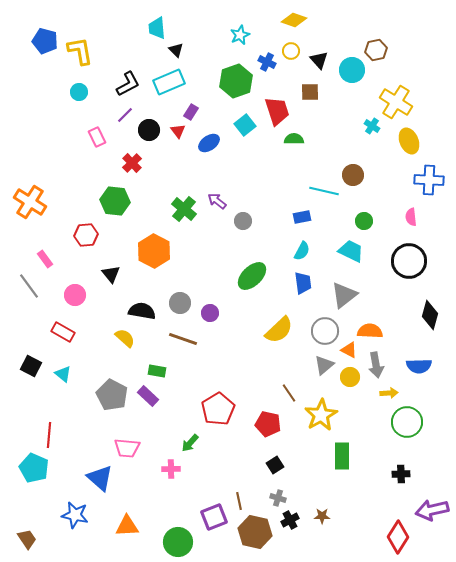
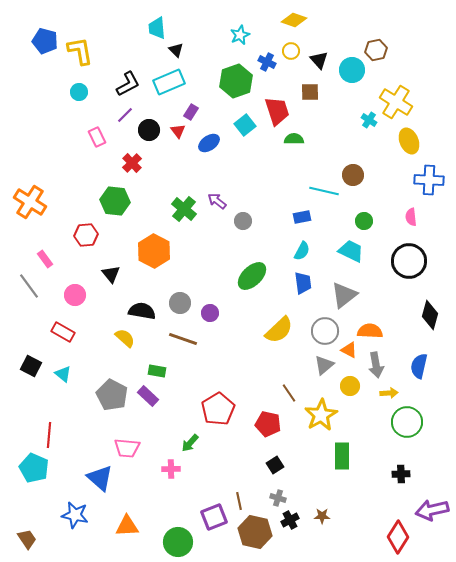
cyan cross at (372, 126): moved 3 px left, 6 px up
blue semicircle at (419, 366): rotated 105 degrees clockwise
yellow circle at (350, 377): moved 9 px down
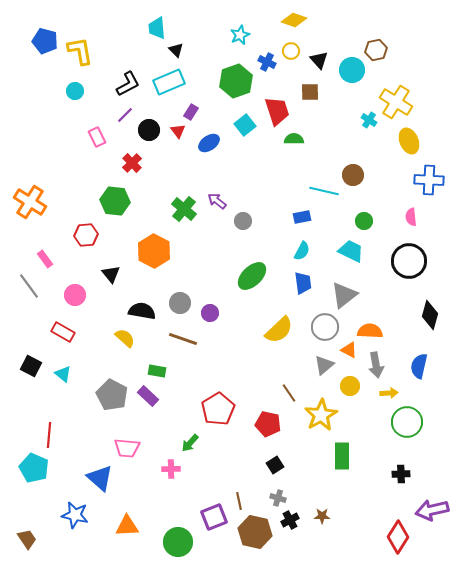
cyan circle at (79, 92): moved 4 px left, 1 px up
gray circle at (325, 331): moved 4 px up
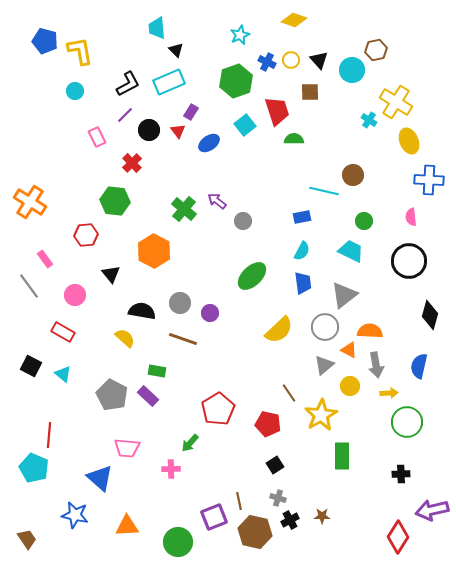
yellow circle at (291, 51): moved 9 px down
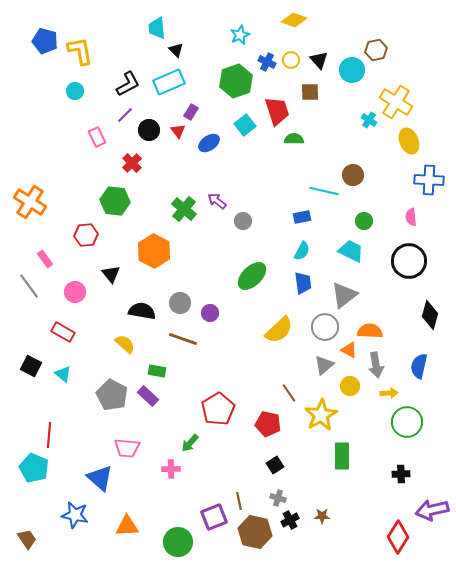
pink circle at (75, 295): moved 3 px up
yellow semicircle at (125, 338): moved 6 px down
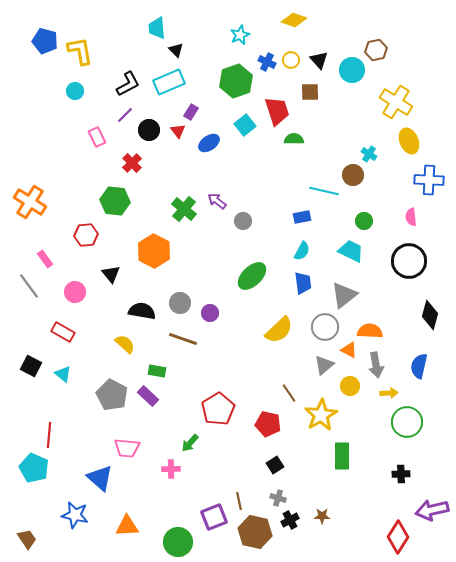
cyan cross at (369, 120): moved 34 px down
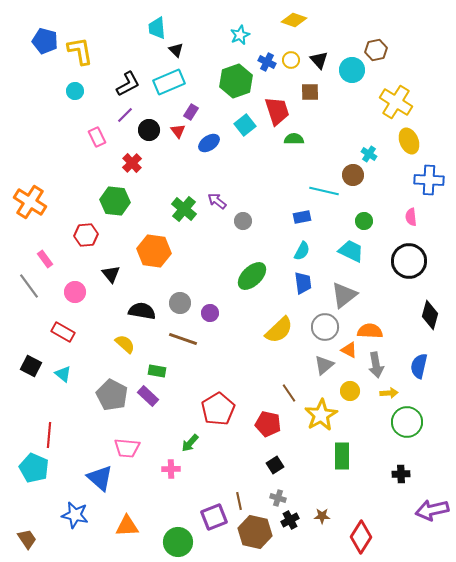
orange hexagon at (154, 251): rotated 20 degrees counterclockwise
yellow circle at (350, 386): moved 5 px down
red diamond at (398, 537): moved 37 px left
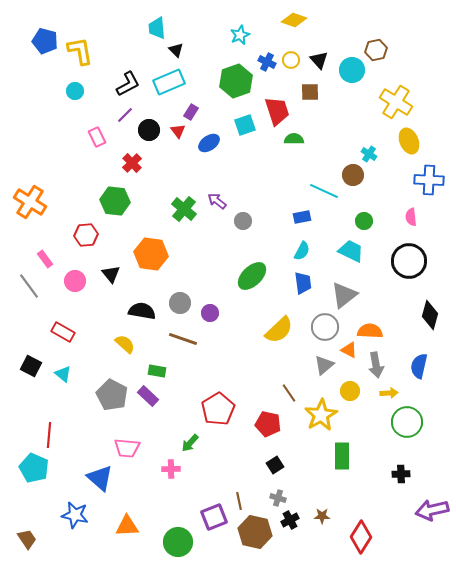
cyan square at (245, 125): rotated 20 degrees clockwise
cyan line at (324, 191): rotated 12 degrees clockwise
orange hexagon at (154, 251): moved 3 px left, 3 px down
pink circle at (75, 292): moved 11 px up
